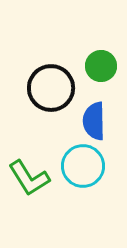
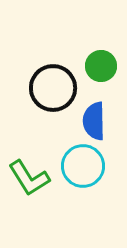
black circle: moved 2 px right
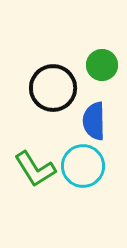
green circle: moved 1 px right, 1 px up
green L-shape: moved 6 px right, 9 px up
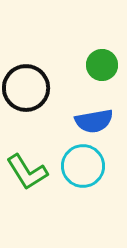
black circle: moved 27 px left
blue semicircle: rotated 99 degrees counterclockwise
green L-shape: moved 8 px left, 3 px down
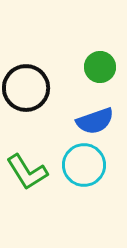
green circle: moved 2 px left, 2 px down
blue semicircle: moved 1 px right; rotated 9 degrees counterclockwise
cyan circle: moved 1 px right, 1 px up
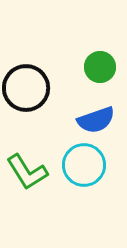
blue semicircle: moved 1 px right, 1 px up
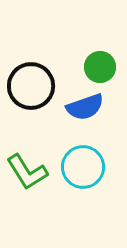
black circle: moved 5 px right, 2 px up
blue semicircle: moved 11 px left, 13 px up
cyan circle: moved 1 px left, 2 px down
